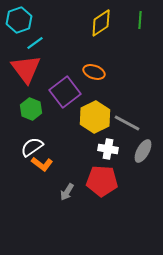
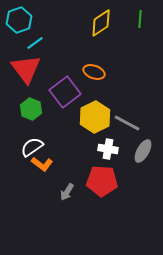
green line: moved 1 px up
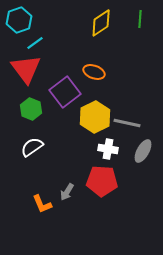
gray line: rotated 16 degrees counterclockwise
orange L-shape: moved 40 px down; rotated 30 degrees clockwise
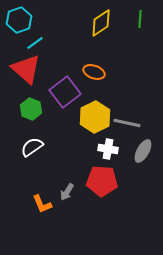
red triangle: rotated 12 degrees counterclockwise
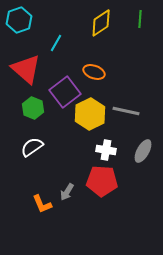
cyan line: moved 21 px right; rotated 24 degrees counterclockwise
green hexagon: moved 2 px right, 1 px up
yellow hexagon: moved 5 px left, 3 px up
gray line: moved 1 px left, 12 px up
white cross: moved 2 px left, 1 px down
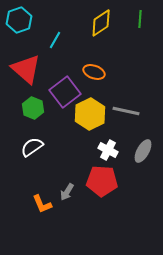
cyan line: moved 1 px left, 3 px up
white cross: moved 2 px right; rotated 18 degrees clockwise
